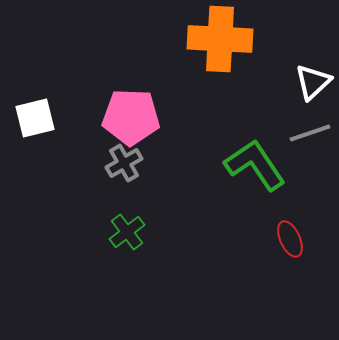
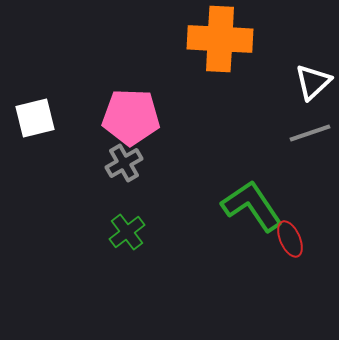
green L-shape: moved 3 px left, 41 px down
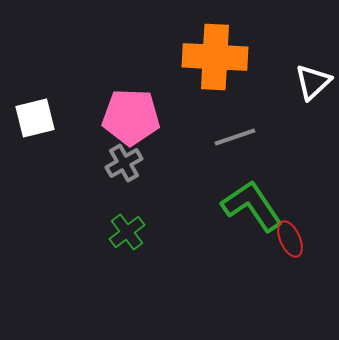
orange cross: moved 5 px left, 18 px down
gray line: moved 75 px left, 4 px down
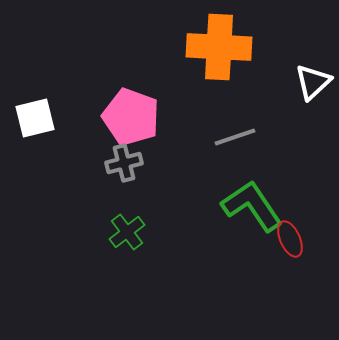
orange cross: moved 4 px right, 10 px up
pink pentagon: rotated 18 degrees clockwise
gray cross: rotated 15 degrees clockwise
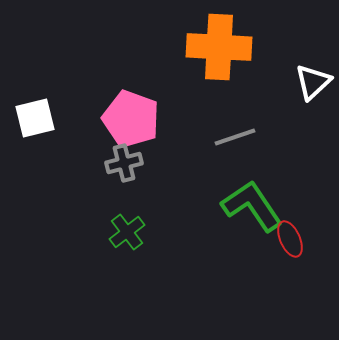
pink pentagon: moved 2 px down
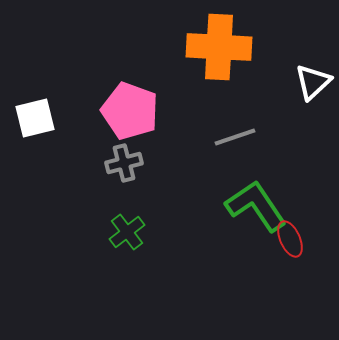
pink pentagon: moved 1 px left, 8 px up
green L-shape: moved 4 px right
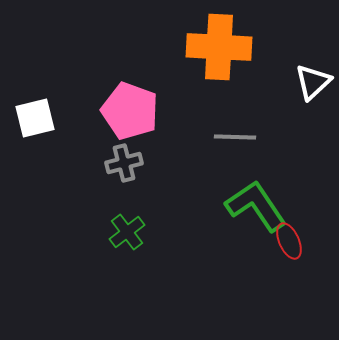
gray line: rotated 21 degrees clockwise
red ellipse: moved 1 px left, 2 px down
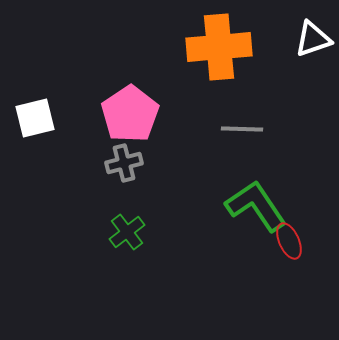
orange cross: rotated 8 degrees counterclockwise
white triangle: moved 43 px up; rotated 24 degrees clockwise
pink pentagon: moved 3 px down; rotated 18 degrees clockwise
gray line: moved 7 px right, 8 px up
